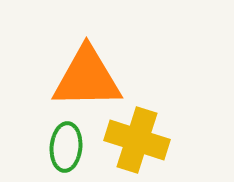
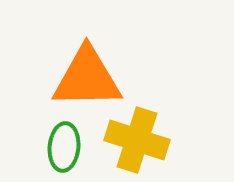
green ellipse: moved 2 px left
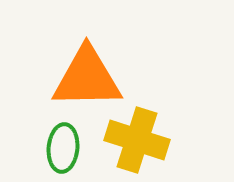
green ellipse: moved 1 px left, 1 px down
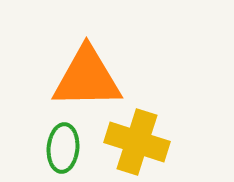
yellow cross: moved 2 px down
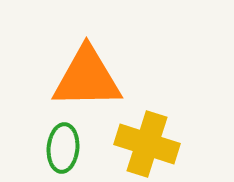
yellow cross: moved 10 px right, 2 px down
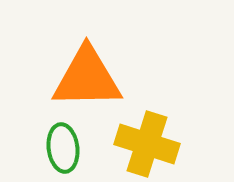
green ellipse: rotated 12 degrees counterclockwise
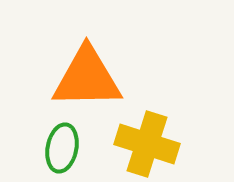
green ellipse: moved 1 px left; rotated 18 degrees clockwise
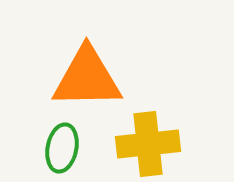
yellow cross: moved 1 px right; rotated 24 degrees counterclockwise
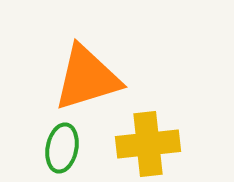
orange triangle: rotated 16 degrees counterclockwise
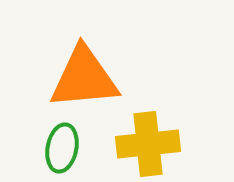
orange triangle: moved 3 px left; rotated 12 degrees clockwise
